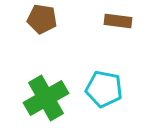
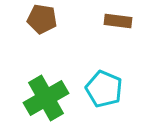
cyan pentagon: rotated 12 degrees clockwise
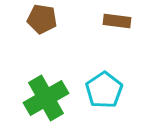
brown rectangle: moved 1 px left
cyan pentagon: moved 1 px down; rotated 15 degrees clockwise
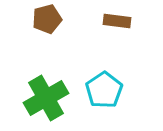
brown pentagon: moved 5 px right; rotated 24 degrees counterclockwise
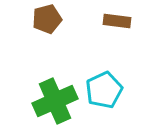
cyan pentagon: rotated 9 degrees clockwise
green cross: moved 9 px right, 3 px down; rotated 6 degrees clockwise
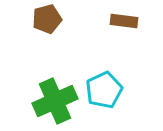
brown rectangle: moved 7 px right
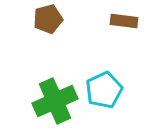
brown pentagon: moved 1 px right
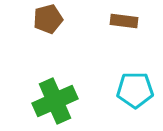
cyan pentagon: moved 31 px right; rotated 24 degrees clockwise
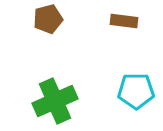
cyan pentagon: moved 1 px right, 1 px down
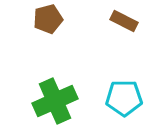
brown rectangle: rotated 20 degrees clockwise
cyan pentagon: moved 12 px left, 7 px down
